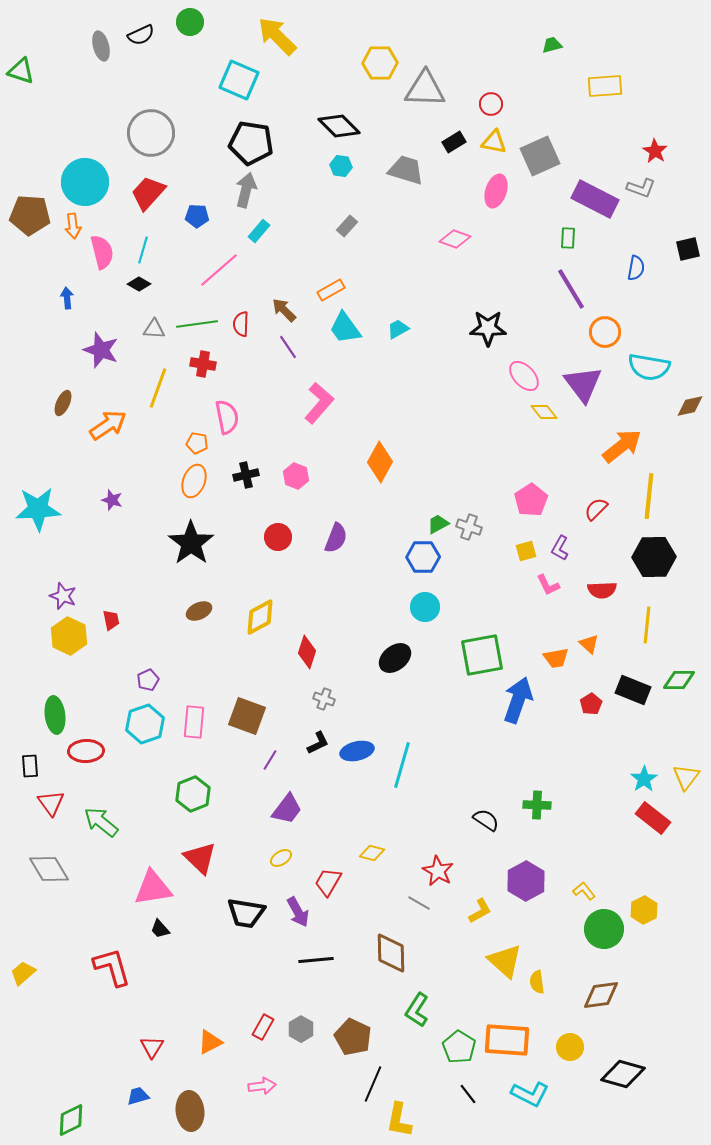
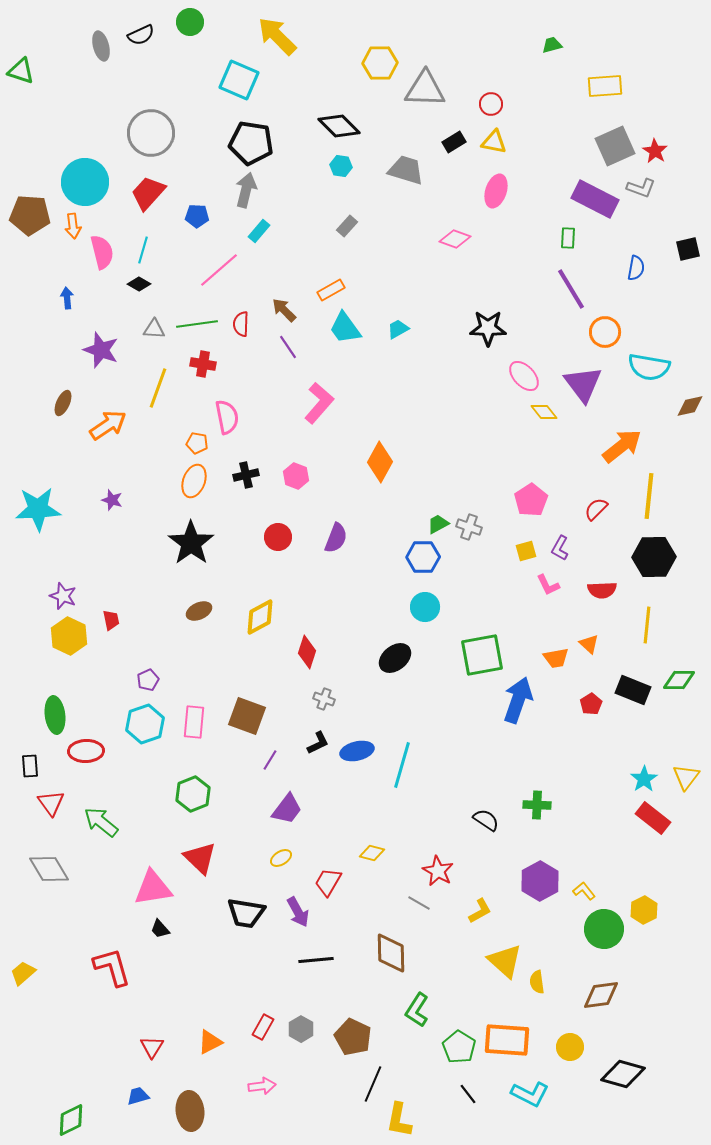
gray square at (540, 156): moved 75 px right, 10 px up
purple hexagon at (526, 881): moved 14 px right
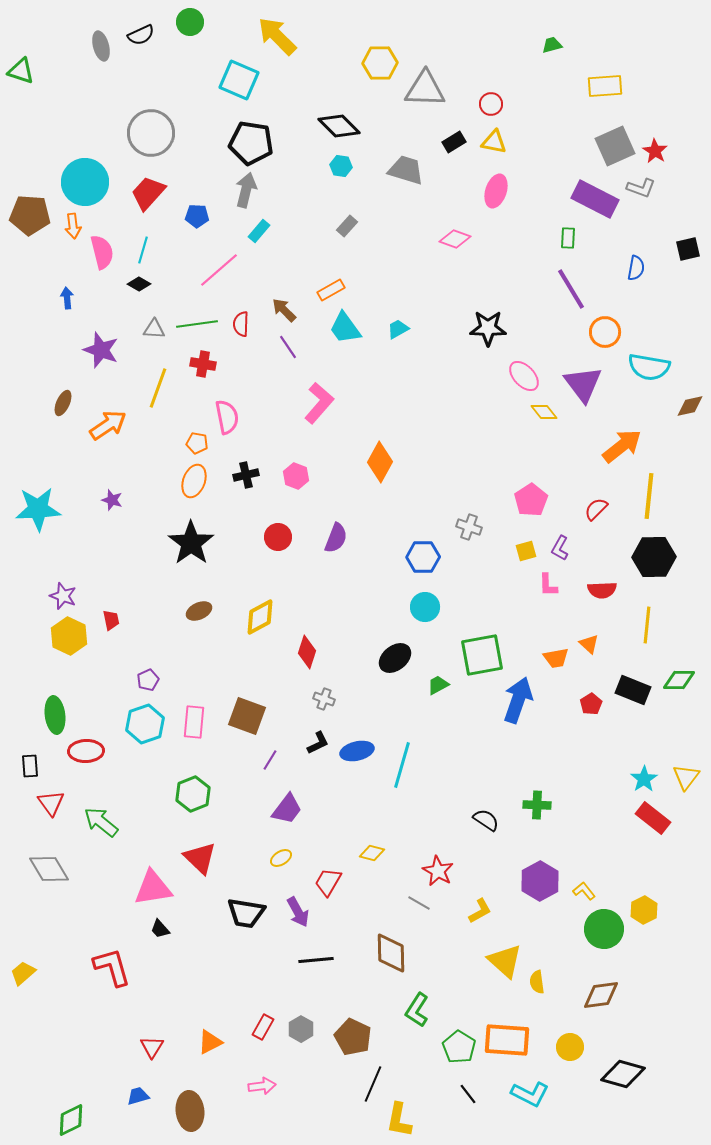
green trapezoid at (438, 524): moved 161 px down
pink L-shape at (548, 585): rotated 25 degrees clockwise
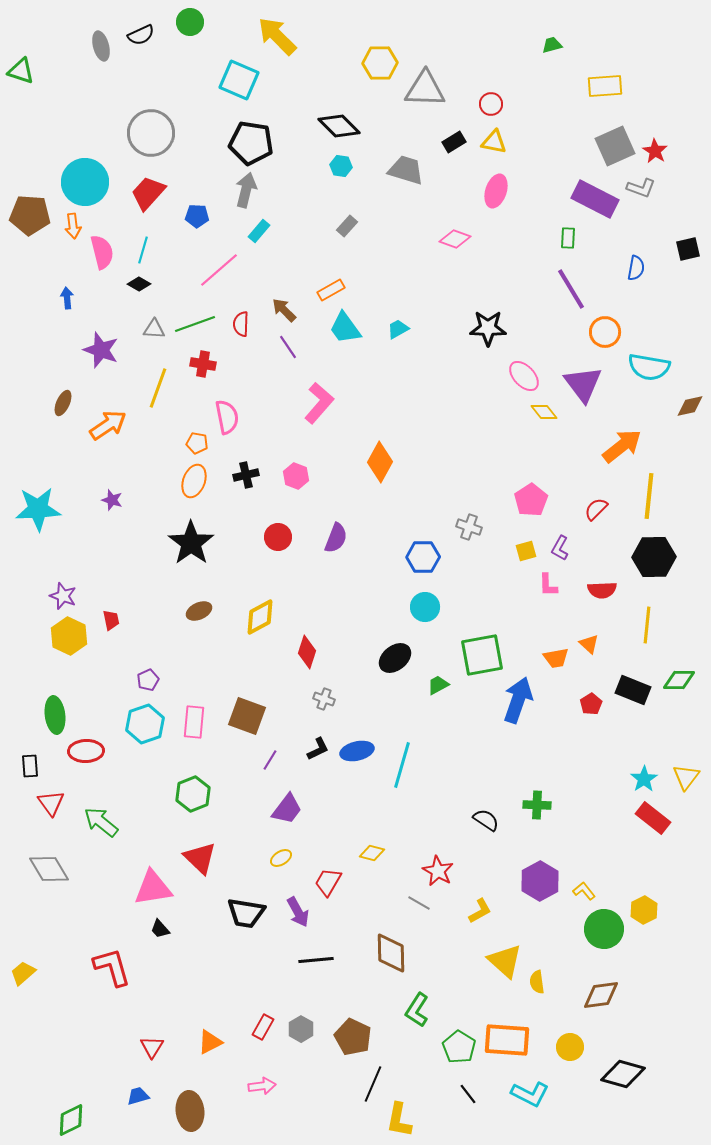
green line at (197, 324): moved 2 px left; rotated 12 degrees counterclockwise
black L-shape at (318, 743): moved 6 px down
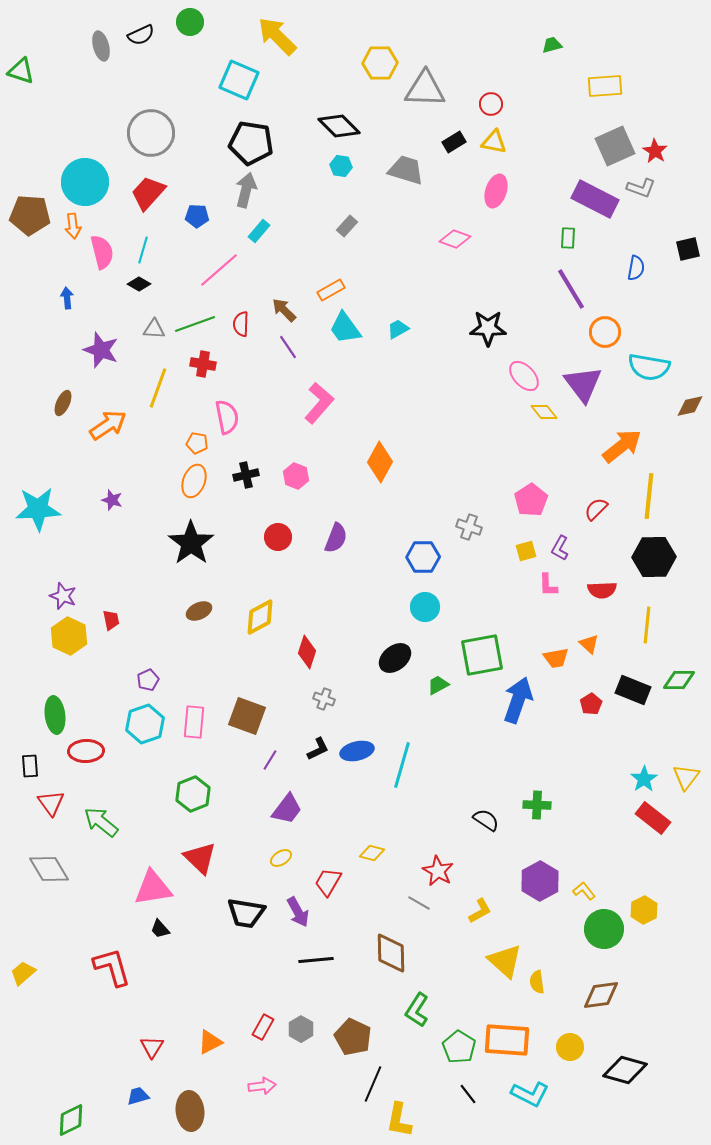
black diamond at (623, 1074): moved 2 px right, 4 px up
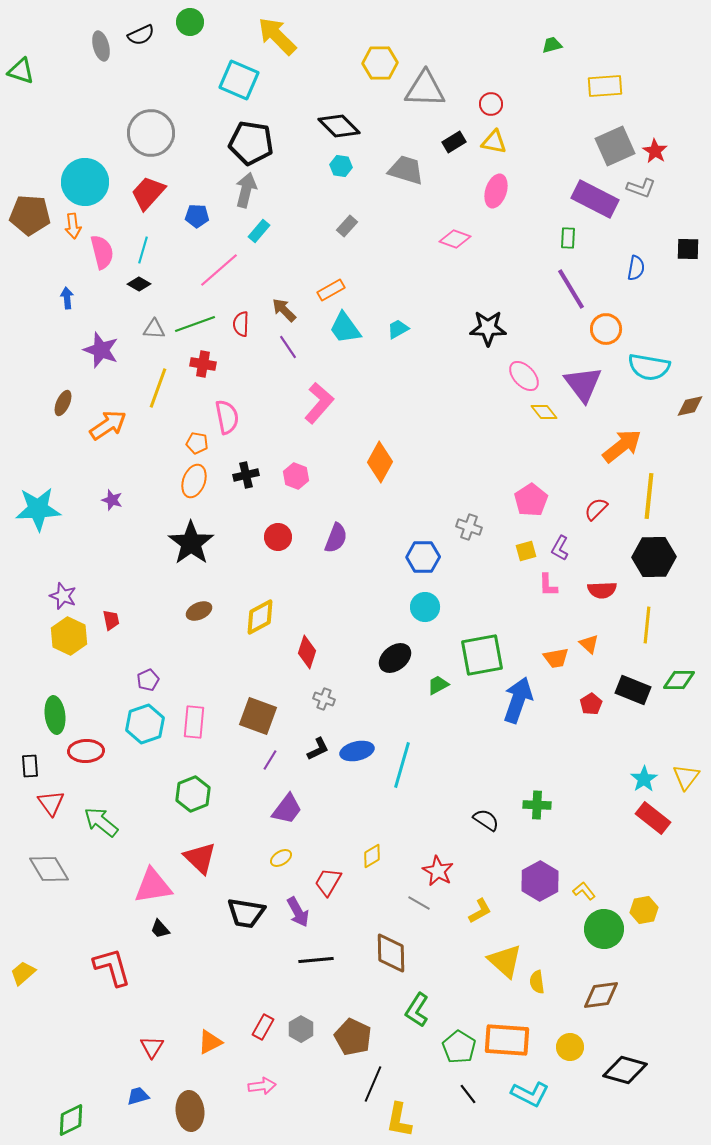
black square at (688, 249): rotated 15 degrees clockwise
orange circle at (605, 332): moved 1 px right, 3 px up
brown square at (247, 716): moved 11 px right
yellow diamond at (372, 853): moved 3 px down; rotated 45 degrees counterclockwise
pink triangle at (153, 888): moved 2 px up
yellow hexagon at (644, 910): rotated 16 degrees clockwise
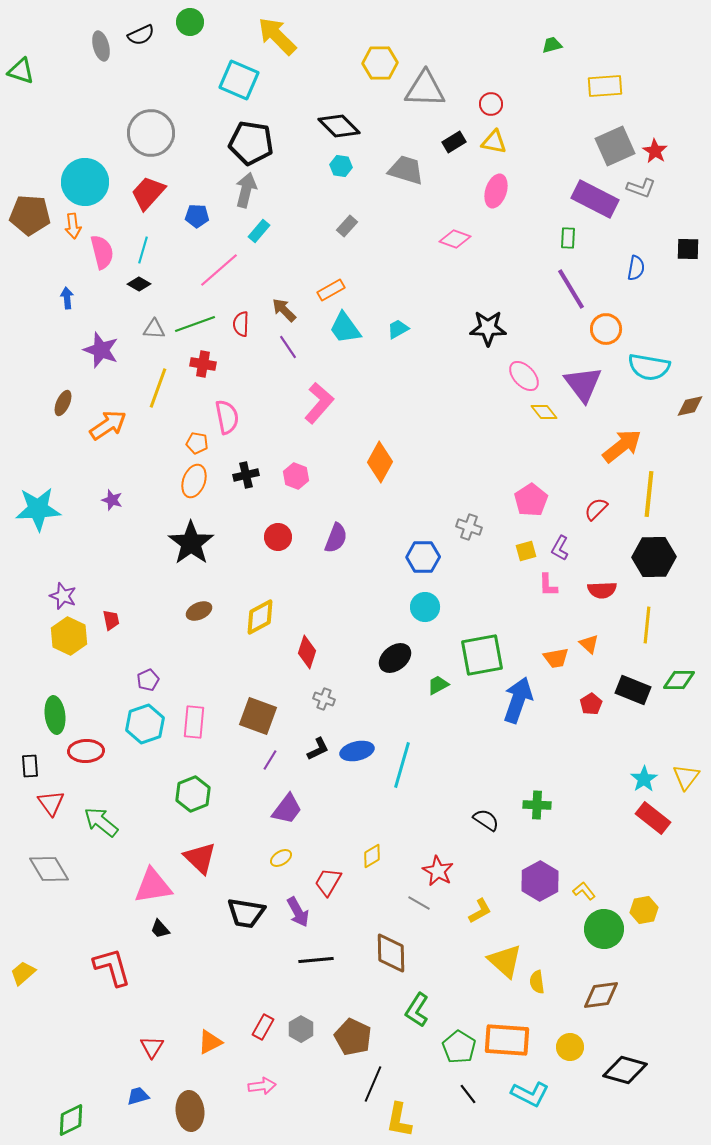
yellow line at (649, 496): moved 2 px up
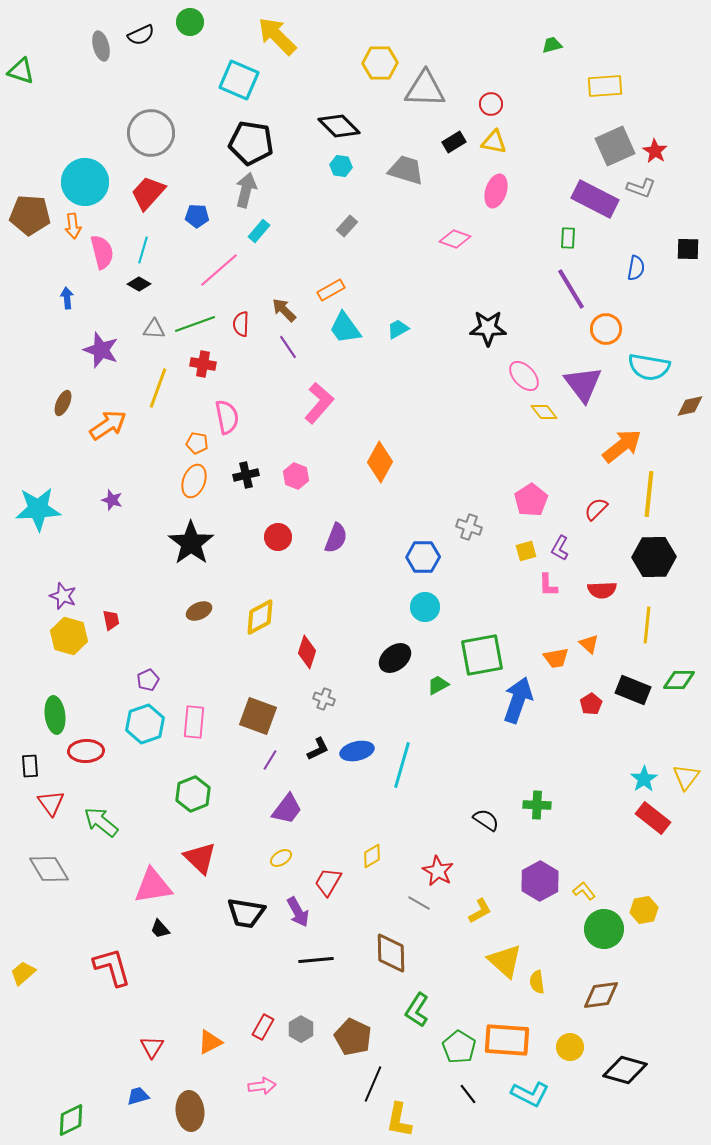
yellow hexagon at (69, 636): rotated 9 degrees counterclockwise
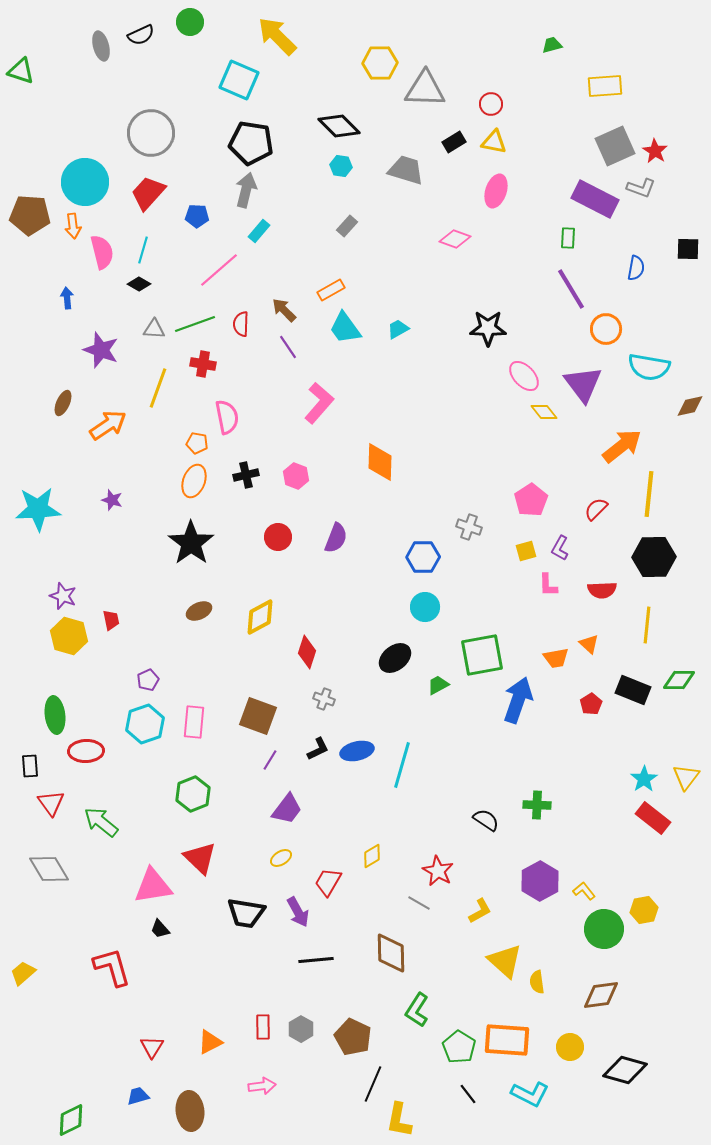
orange diamond at (380, 462): rotated 27 degrees counterclockwise
red rectangle at (263, 1027): rotated 30 degrees counterclockwise
